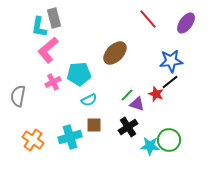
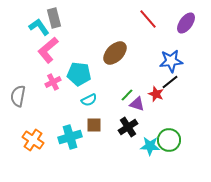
cyan L-shape: rotated 135 degrees clockwise
cyan pentagon: rotated 10 degrees clockwise
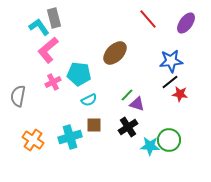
red star: moved 24 px right; rotated 14 degrees counterclockwise
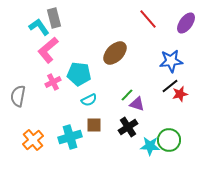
black line: moved 4 px down
red star: rotated 21 degrees counterclockwise
orange cross: rotated 15 degrees clockwise
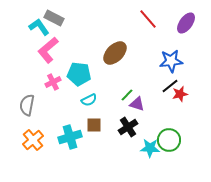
gray rectangle: rotated 48 degrees counterclockwise
gray semicircle: moved 9 px right, 9 px down
cyan star: moved 2 px down
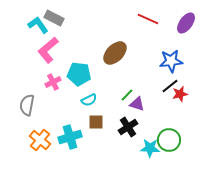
red line: rotated 25 degrees counterclockwise
cyan L-shape: moved 1 px left, 2 px up
brown square: moved 2 px right, 3 px up
orange cross: moved 7 px right; rotated 10 degrees counterclockwise
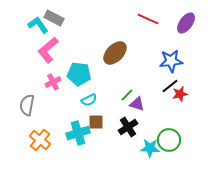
cyan cross: moved 8 px right, 4 px up
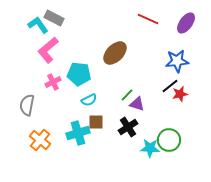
blue star: moved 6 px right
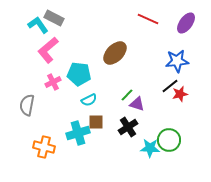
orange cross: moved 4 px right, 7 px down; rotated 25 degrees counterclockwise
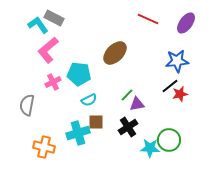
purple triangle: rotated 28 degrees counterclockwise
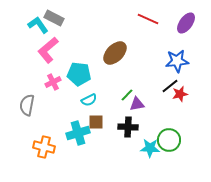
black cross: rotated 36 degrees clockwise
